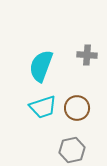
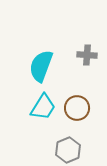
cyan trapezoid: rotated 40 degrees counterclockwise
gray hexagon: moved 4 px left; rotated 10 degrees counterclockwise
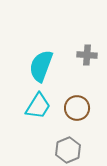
cyan trapezoid: moved 5 px left, 1 px up
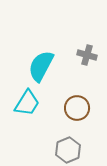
gray cross: rotated 12 degrees clockwise
cyan semicircle: rotated 8 degrees clockwise
cyan trapezoid: moved 11 px left, 3 px up
